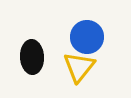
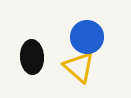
yellow triangle: rotated 28 degrees counterclockwise
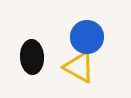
yellow triangle: rotated 12 degrees counterclockwise
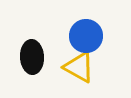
blue circle: moved 1 px left, 1 px up
